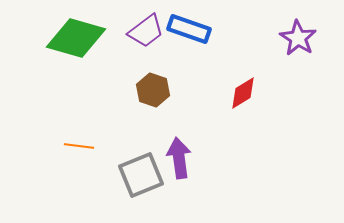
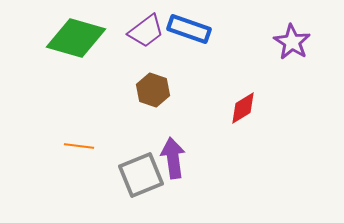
purple star: moved 6 px left, 4 px down
red diamond: moved 15 px down
purple arrow: moved 6 px left
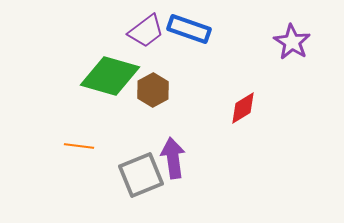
green diamond: moved 34 px right, 38 px down
brown hexagon: rotated 12 degrees clockwise
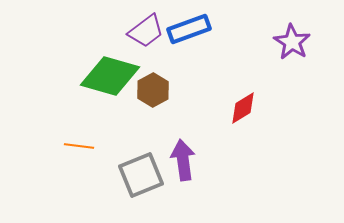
blue rectangle: rotated 39 degrees counterclockwise
purple arrow: moved 10 px right, 2 px down
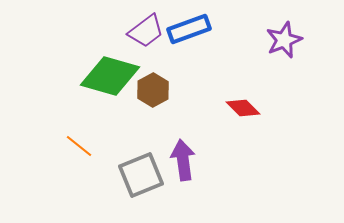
purple star: moved 8 px left, 2 px up; rotated 18 degrees clockwise
red diamond: rotated 76 degrees clockwise
orange line: rotated 32 degrees clockwise
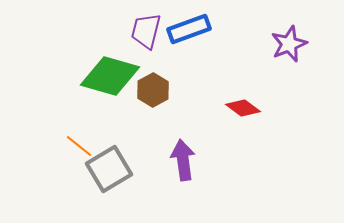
purple trapezoid: rotated 141 degrees clockwise
purple star: moved 5 px right, 4 px down
red diamond: rotated 8 degrees counterclockwise
gray square: moved 32 px left, 6 px up; rotated 9 degrees counterclockwise
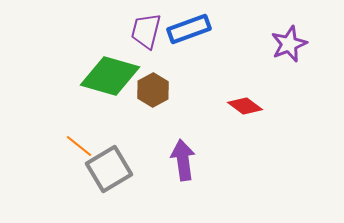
red diamond: moved 2 px right, 2 px up
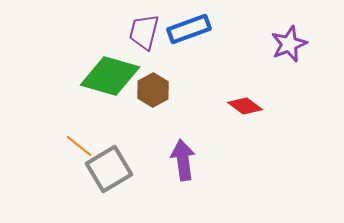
purple trapezoid: moved 2 px left, 1 px down
